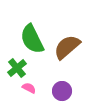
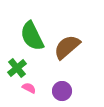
green semicircle: moved 3 px up
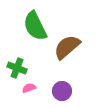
green semicircle: moved 3 px right, 10 px up
green cross: rotated 30 degrees counterclockwise
pink semicircle: rotated 48 degrees counterclockwise
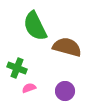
brown semicircle: rotated 56 degrees clockwise
purple circle: moved 3 px right
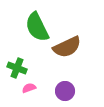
green semicircle: moved 2 px right, 1 px down
brown semicircle: rotated 140 degrees clockwise
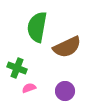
green semicircle: rotated 36 degrees clockwise
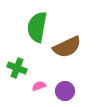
pink semicircle: moved 10 px right, 2 px up
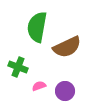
green cross: moved 1 px right, 1 px up
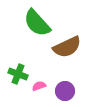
green semicircle: moved 4 px up; rotated 52 degrees counterclockwise
green cross: moved 7 px down
